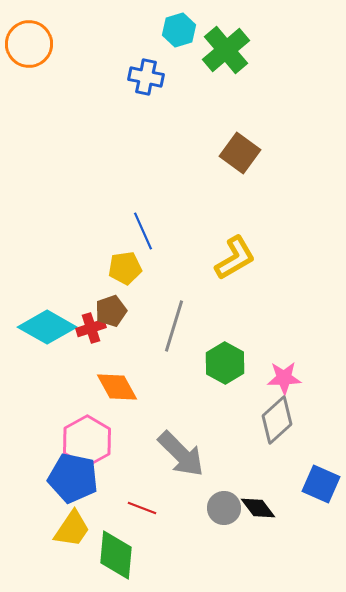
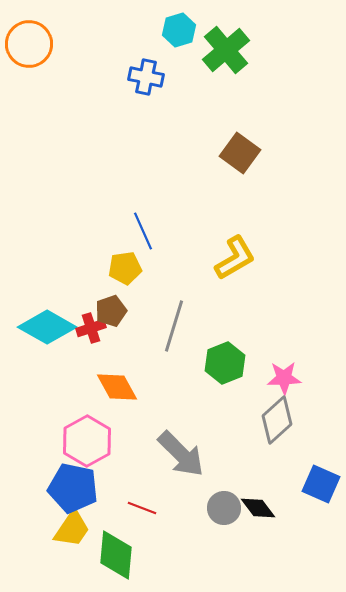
green hexagon: rotated 9 degrees clockwise
blue pentagon: moved 10 px down
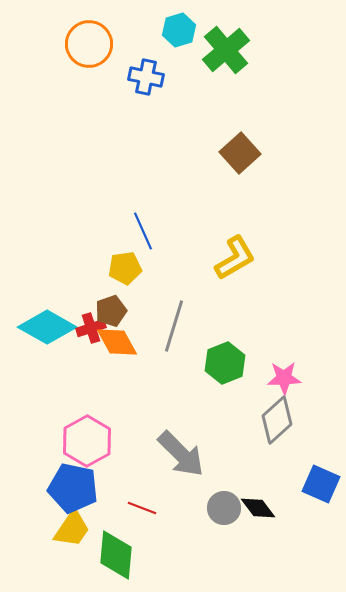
orange circle: moved 60 px right
brown square: rotated 12 degrees clockwise
orange diamond: moved 45 px up
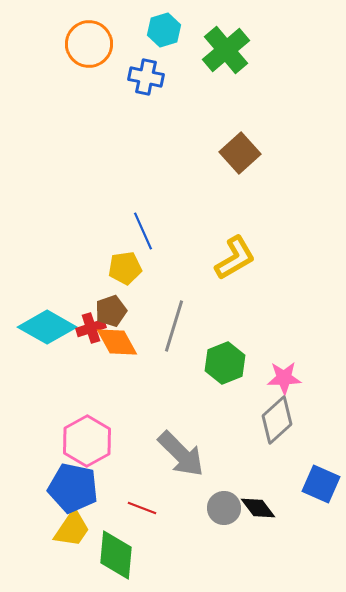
cyan hexagon: moved 15 px left
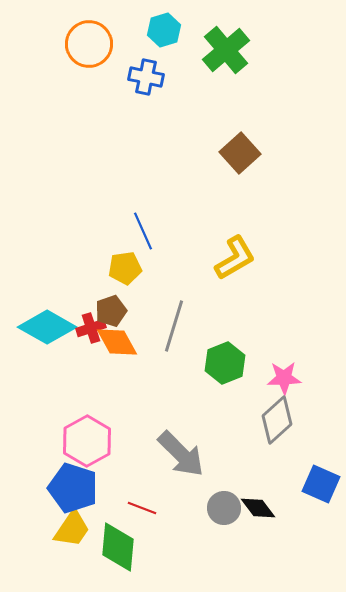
blue pentagon: rotated 6 degrees clockwise
green diamond: moved 2 px right, 8 px up
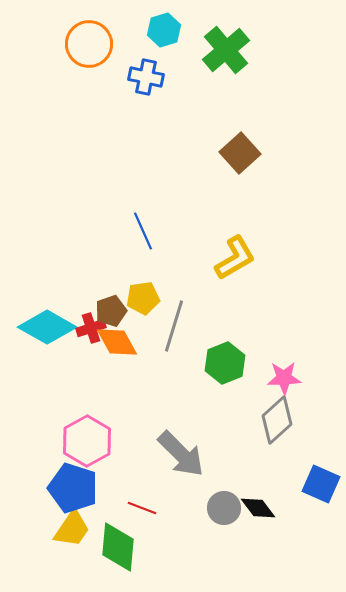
yellow pentagon: moved 18 px right, 30 px down
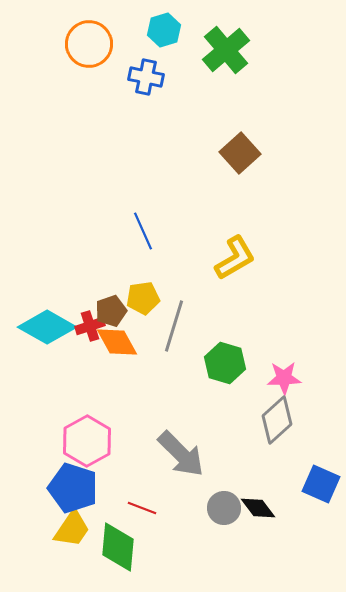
red cross: moved 1 px left, 2 px up
green hexagon: rotated 21 degrees counterclockwise
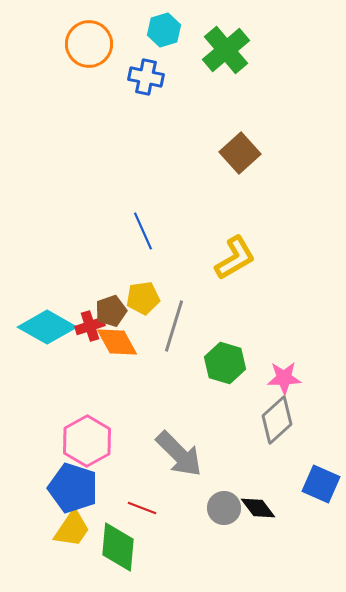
gray arrow: moved 2 px left
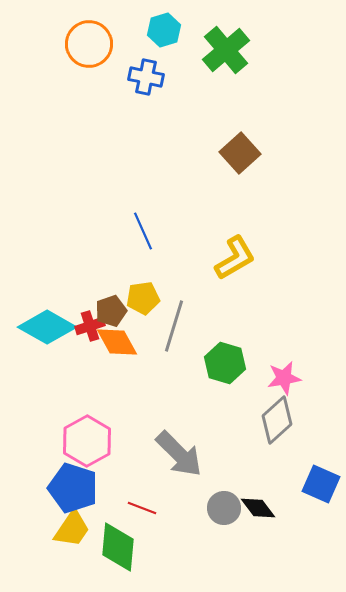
pink star: rotated 8 degrees counterclockwise
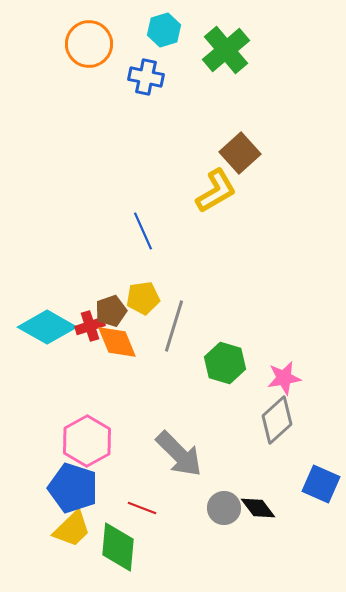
yellow L-shape: moved 19 px left, 67 px up
orange diamond: rotated 6 degrees clockwise
yellow trapezoid: rotated 12 degrees clockwise
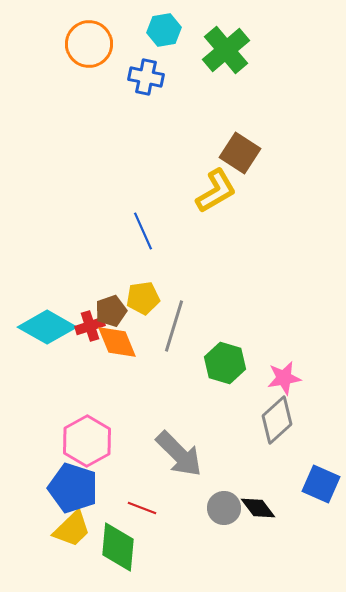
cyan hexagon: rotated 8 degrees clockwise
brown square: rotated 15 degrees counterclockwise
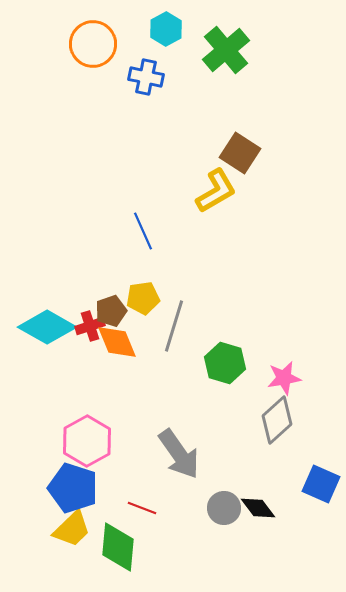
cyan hexagon: moved 2 px right, 1 px up; rotated 20 degrees counterclockwise
orange circle: moved 4 px right
gray arrow: rotated 10 degrees clockwise
